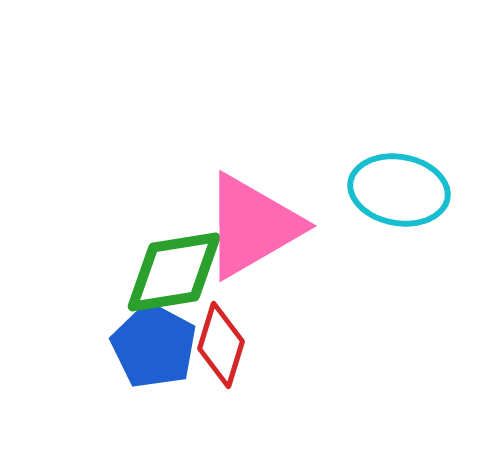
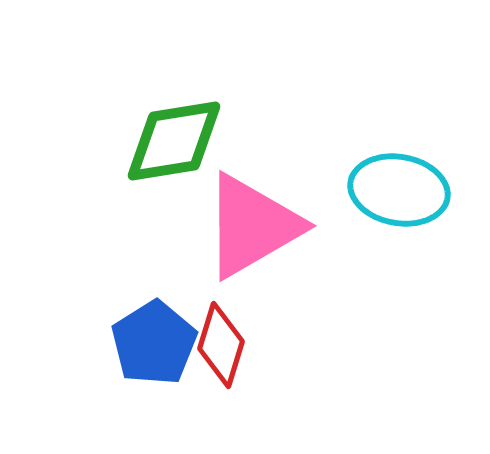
green diamond: moved 131 px up
blue pentagon: moved 3 px up; rotated 12 degrees clockwise
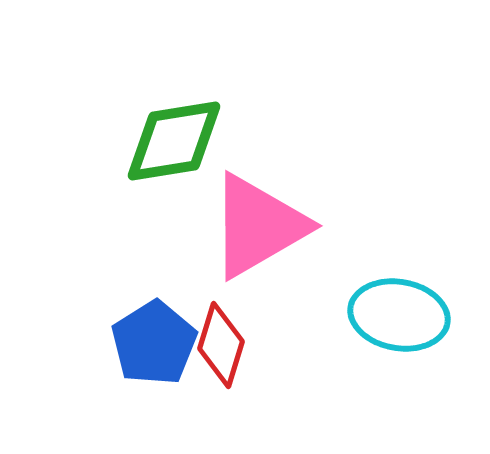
cyan ellipse: moved 125 px down
pink triangle: moved 6 px right
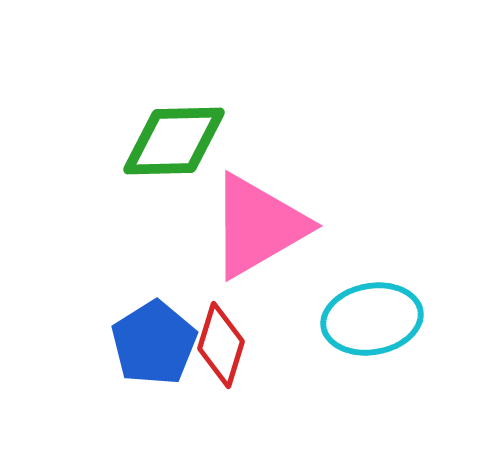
green diamond: rotated 8 degrees clockwise
cyan ellipse: moved 27 px left, 4 px down; rotated 20 degrees counterclockwise
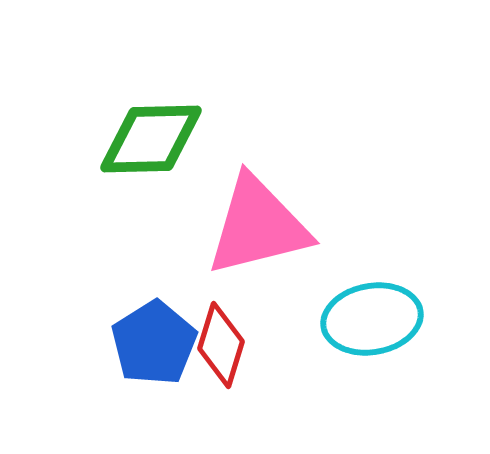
green diamond: moved 23 px left, 2 px up
pink triangle: rotated 16 degrees clockwise
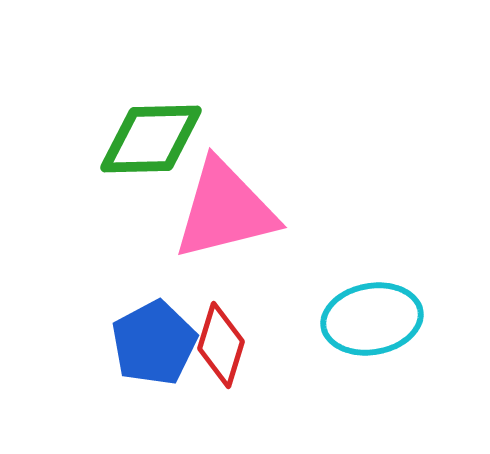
pink triangle: moved 33 px left, 16 px up
blue pentagon: rotated 4 degrees clockwise
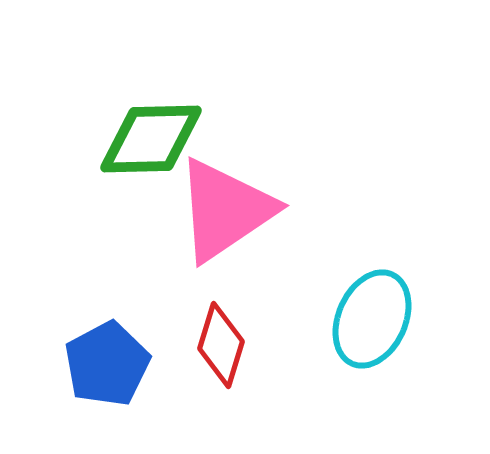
pink triangle: rotated 20 degrees counterclockwise
cyan ellipse: rotated 56 degrees counterclockwise
blue pentagon: moved 47 px left, 21 px down
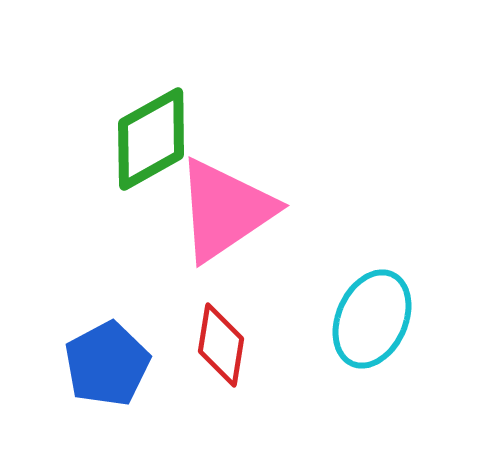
green diamond: rotated 28 degrees counterclockwise
red diamond: rotated 8 degrees counterclockwise
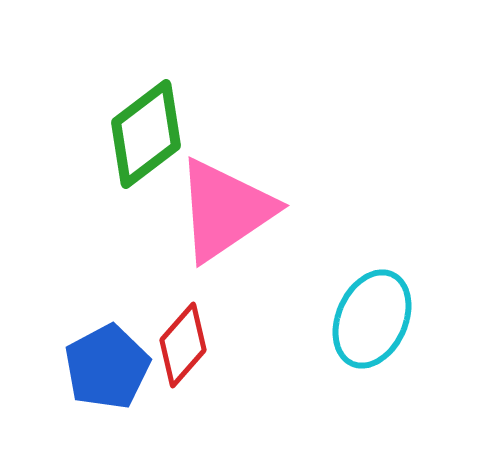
green diamond: moved 5 px left, 5 px up; rotated 8 degrees counterclockwise
red diamond: moved 38 px left; rotated 32 degrees clockwise
blue pentagon: moved 3 px down
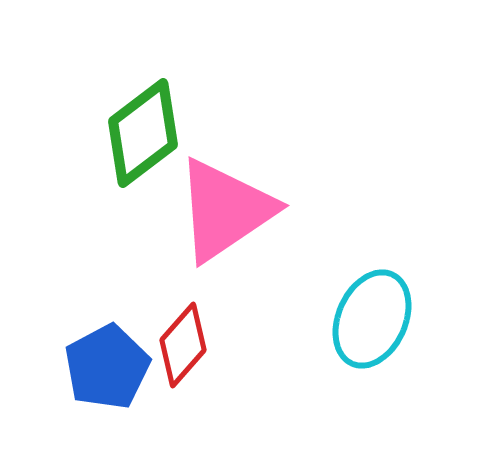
green diamond: moved 3 px left, 1 px up
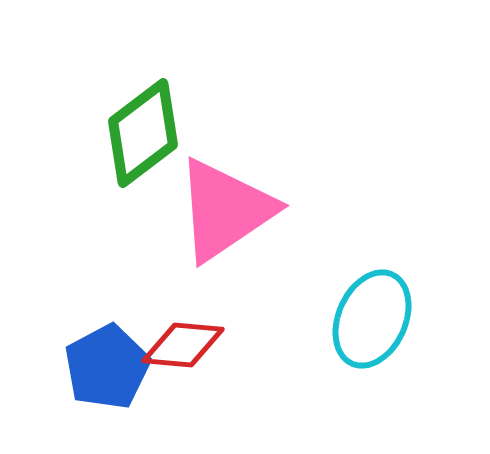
red diamond: rotated 54 degrees clockwise
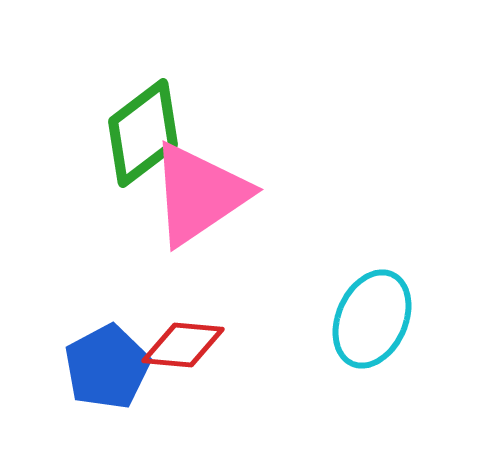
pink triangle: moved 26 px left, 16 px up
